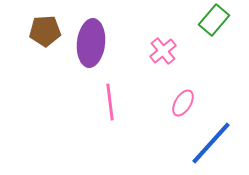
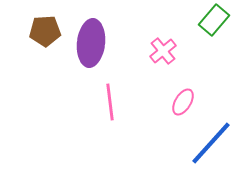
pink ellipse: moved 1 px up
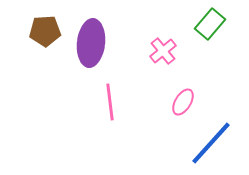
green rectangle: moved 4 px left, 4 px down
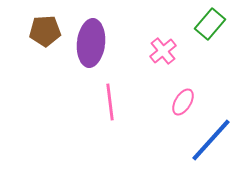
blue line: moved 3 px up
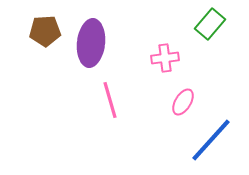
pink cross: moved 2 px right, 7 px down; rotated 32 degrees clockwise
pink line: moved 2 px up; rotated 9 degrees counterclockwise
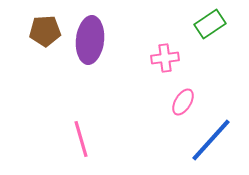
green rectangle: rotated 16 degrees clockwise
purple ellipse: moved 1 px left, 3 px up
pink line: moved 29 px left, 39 px down
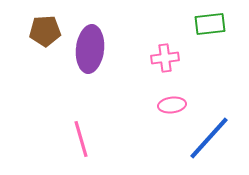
green rectangle: rotated 28 degrees clockwise
purple ellipse: moved 9 px down
pink ellipse: moved 11 px left, 3 px down; rotated 52 degrees clockwise
blue line: moved 2 px left, 2 px up
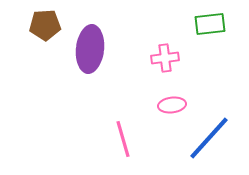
brown pentagon: moved 6 px up
pink line: moved 42 px right
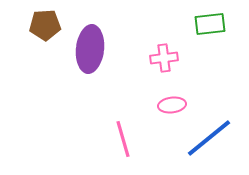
pink cross: moved 1 px left
blue line: rotated 9 degrees clockwise
